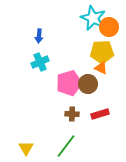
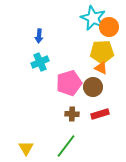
brown circle: moved 5 px right, 3 px down
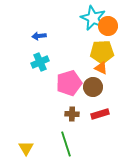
orange circle: moved 1 px left, 1 px up
blue arrow: rotated 80 degrees clockwise
green line: moved 2 px up; rotated 55 degrees counterclockwise
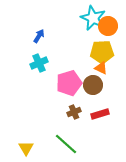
blue arrow: rotated 128 degrees clockwise
cyan cross: moved 1 px left, 1 px down
brown circle: moved 2 px up
brown cross: moved 2 px right, 2 px up; rotated 24 degrees counterclockwise
green line: rotated 30 degrees counterclockwise
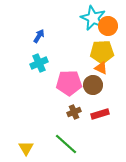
pink pentagon: rotated 15 degrees clockwise
